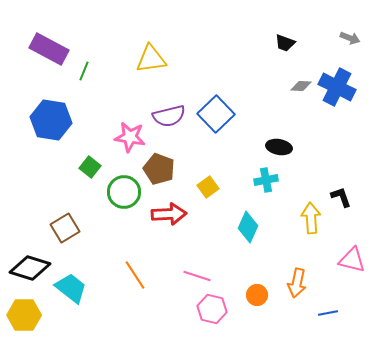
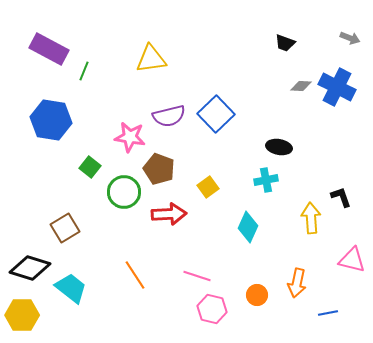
yellow hexagon: moved 2 px left
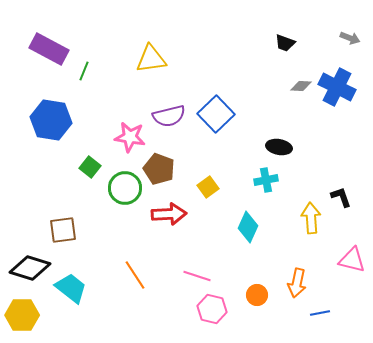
green circle: moved 1 px right, 4 px up
brown square: moved 2 px left, 2 px down; rotated 24 degrees clockwise
blue line: moved 8 px left
